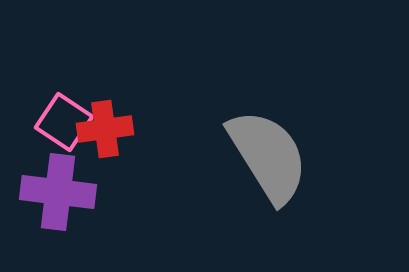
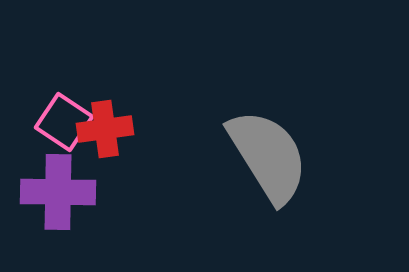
purple cross: rotated 6 degrees counterclockwise
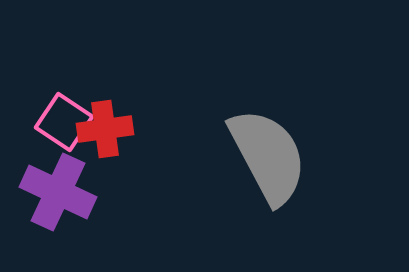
gray semicircle: rotated 4 degrees clockwise
purple cross: rotated 24 degrees clockwise
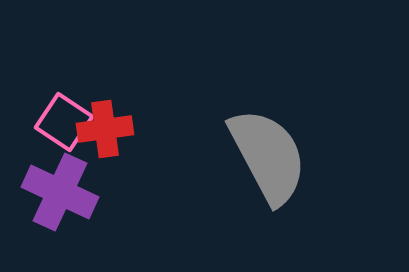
purple cross: moved 2 px right
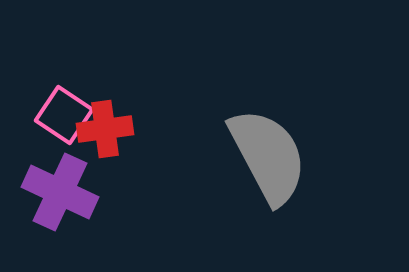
pink square: moved 7 px up
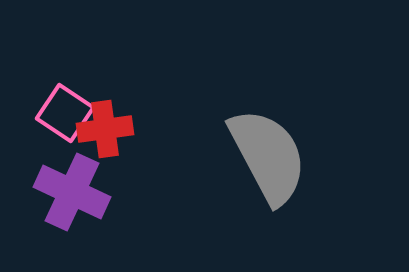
pink square: moved 1 px right, 2 px up
purple cross: moved 12 px right
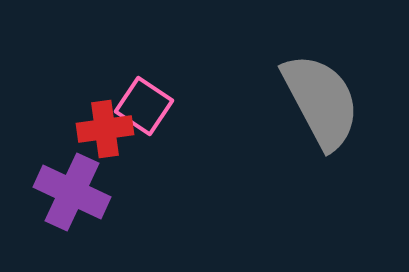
pink square: moved 79 px right, 7 px up
gray semicircle: moved 53 px right, 55 px up
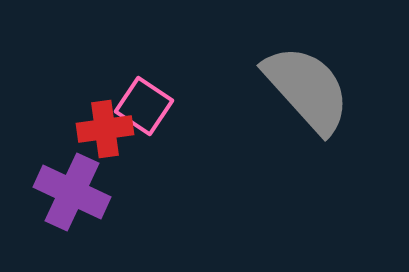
gray semicircle: moved 14 px left, 12 px up; rotated 14 degrees counterclockwise
